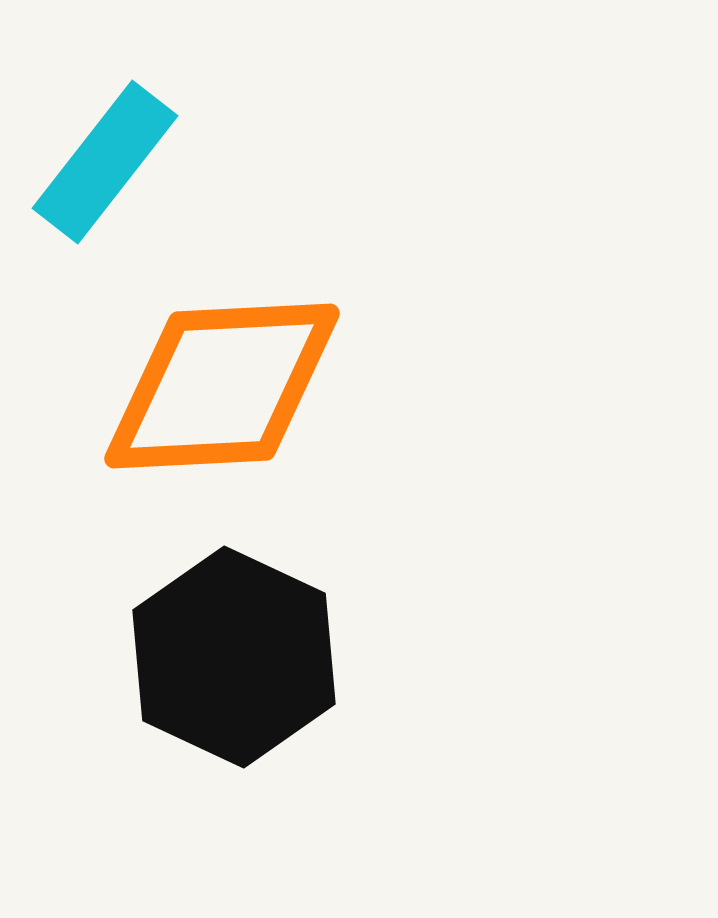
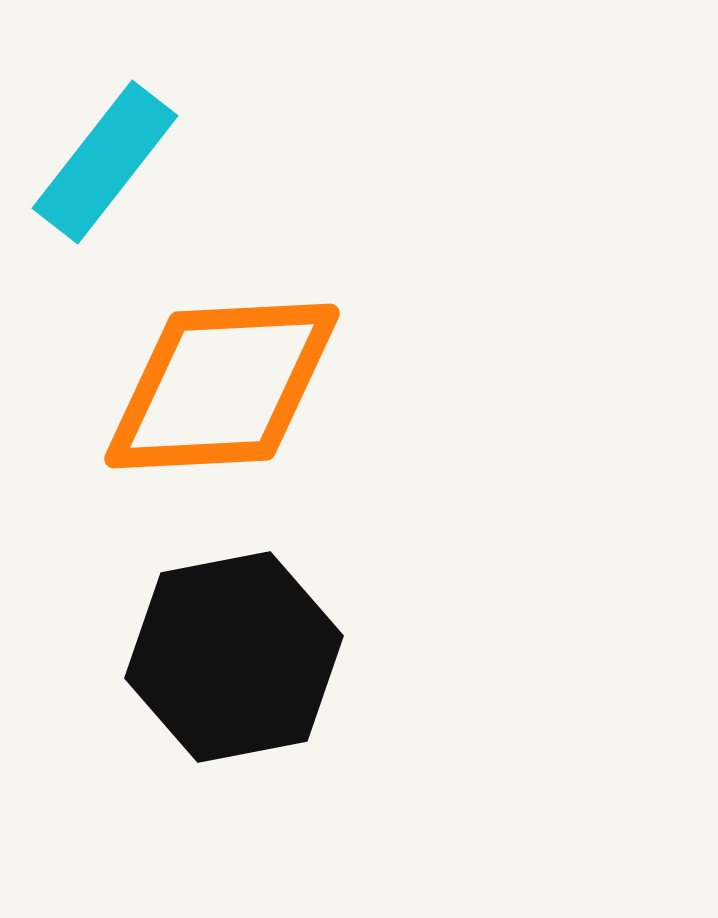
black hexagon: rotated 24 degrees clockwise
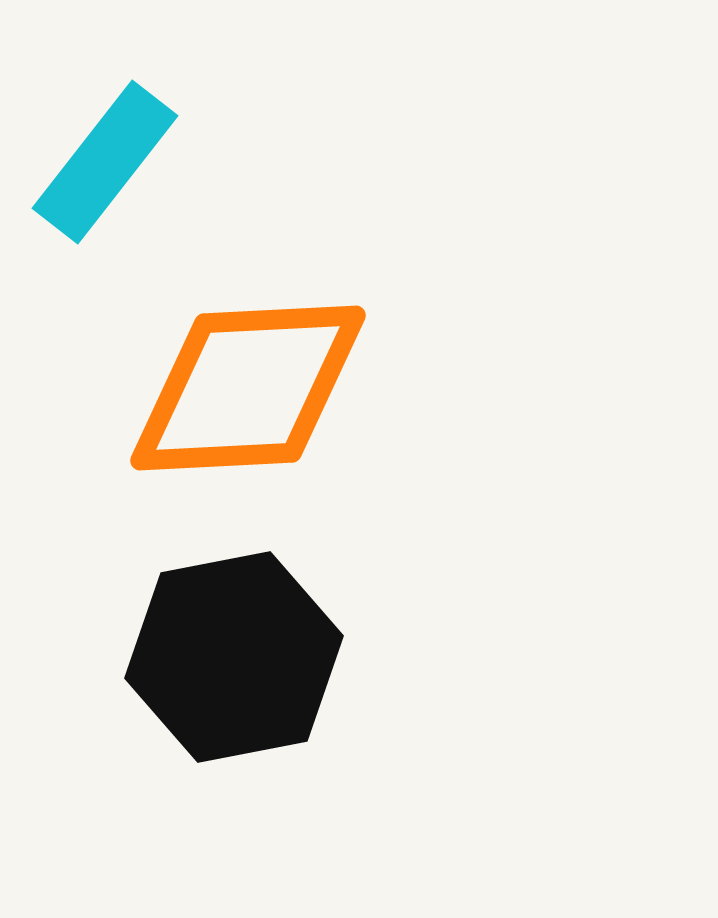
orange diamond: moved 26 px right, 2 px down
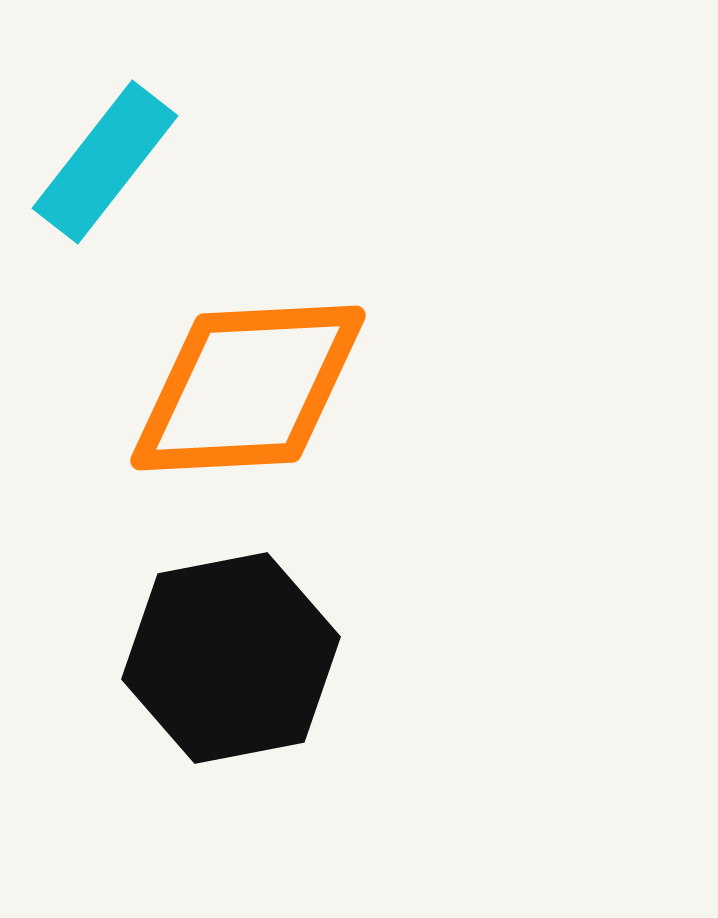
black hexagon: moved 3 px left, 1 px down
